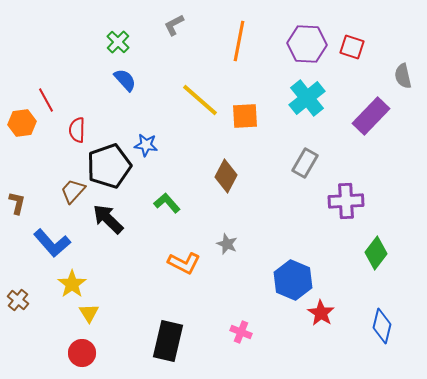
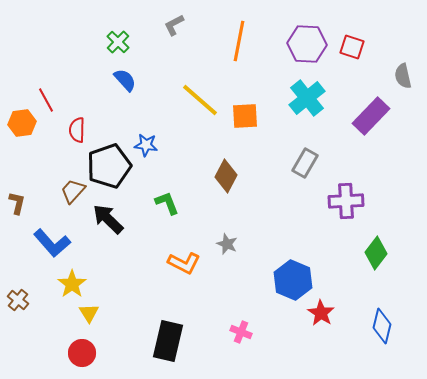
green L-shape: rotated 20 degrees clockwise
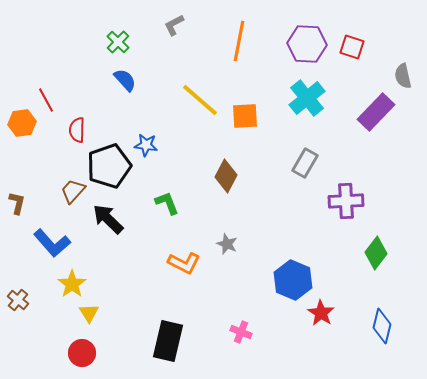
purple rectangle: moved 5 px right, 4 px up
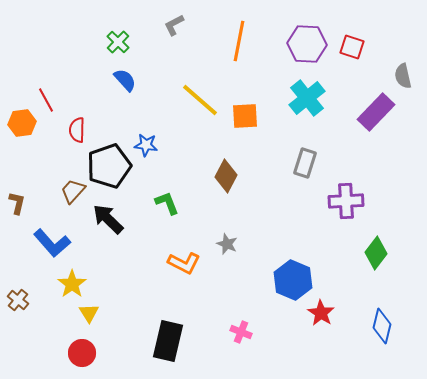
gray rectangle: rotated 12 degrees counterclockwise
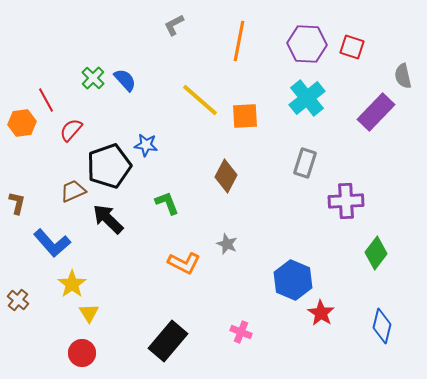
green cross: moved 25 px left, 36 px down
red semicircle: moved 6 px left; rotated 40 degrees clockwise
brown trapezoid: rotated 24 degrees clockwise
black rectangle: rotated 27 degrees clockwise
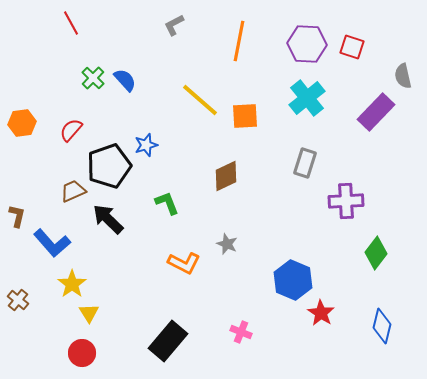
red line: moved 25 px right, 77 px up
blue star: rotated 25 degrees counterclockwise
brown diamond: rotated 36 degrees clockwise
brown L-shape: moved 13 px down
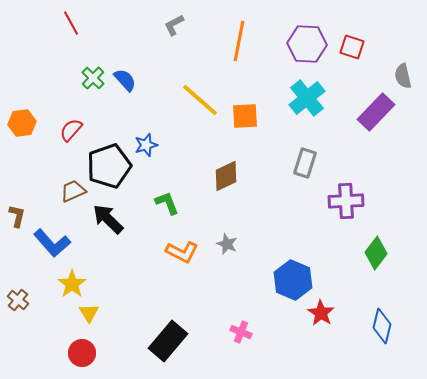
orange L-shape: moved 2 px left, 11 px up
